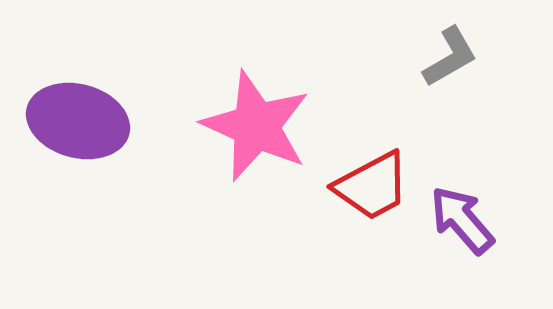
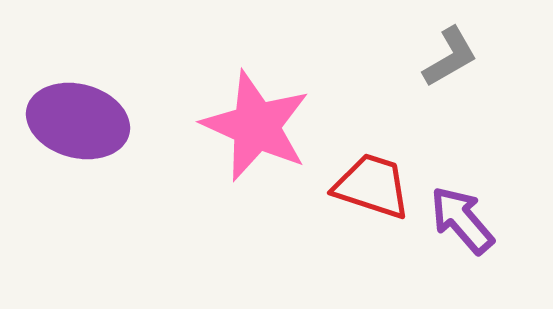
red trapezoid: rotated 134 degrees counterclockwise
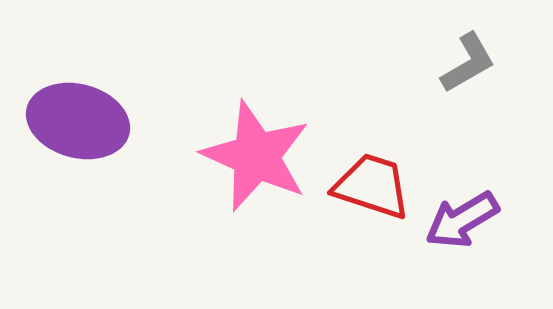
gray L-shape: moved 18 px right, 6 px down
pink star: moved 30 px down
purple arrow: rotated 80 degrees counterclockwise
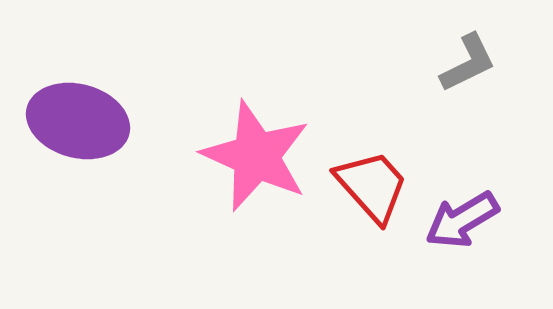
gray L-shape: rotated 4 degrees clockwise
red trapezoid: rotated 30 degrees clockwise
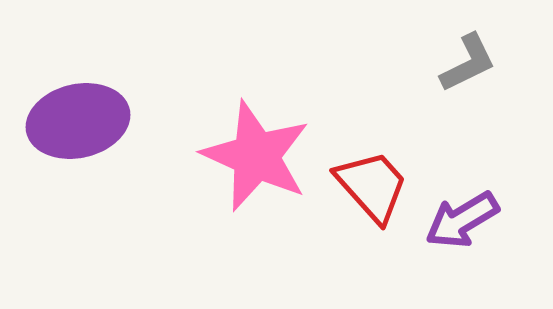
purple ellipse: rotated 28 degrees counterclockwise
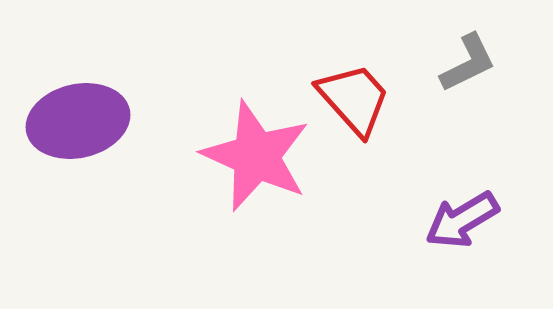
red trapezoid: moved 18 px left, 87 px up
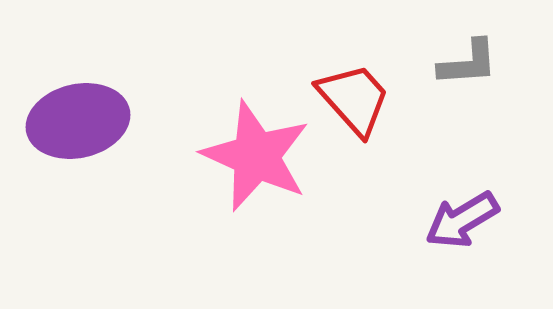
gray L-shape: rotated 22 degrees clockwise
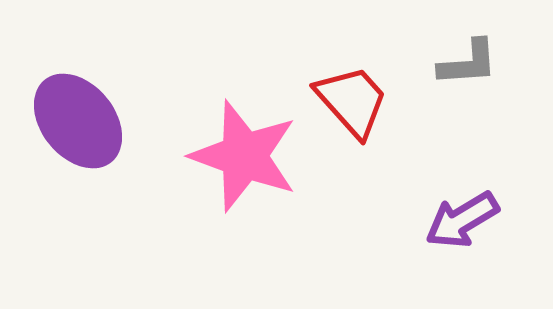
red trapezoid: moved 2 px left, 2 px down
purple ellipse: rotated 64 degrees clockwise
pink star: moved 12 px left; rotated 4 degrees counterclockwise
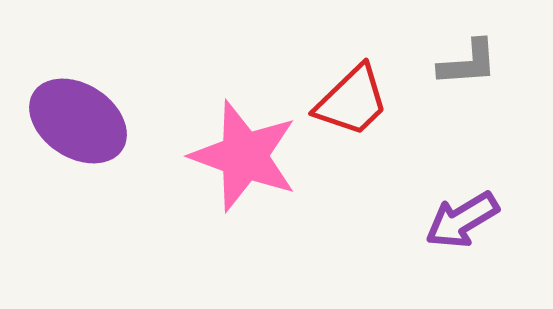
red trapezoid: rotated 88 degrees clockwise
purple ellipse: rotated 18 degrees counterclockwise
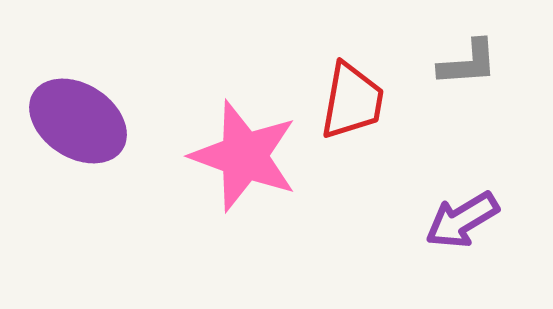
red trapezoid: rotated 36 degrees counterclockwise
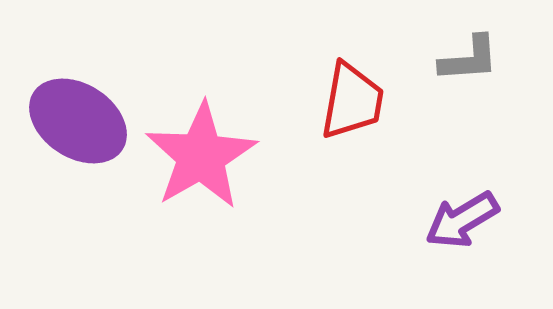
gray L-shape: moved 1 px right, 4 px up
pink star: moved 43 px left; rotated 22 degrees clockwise
